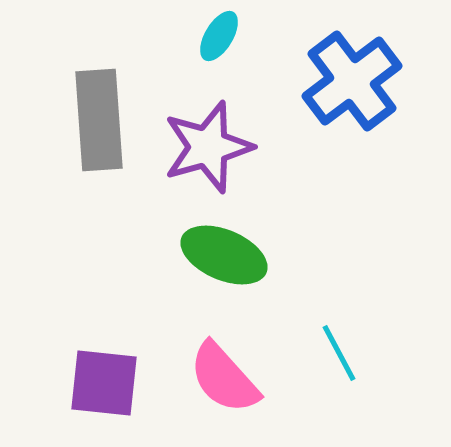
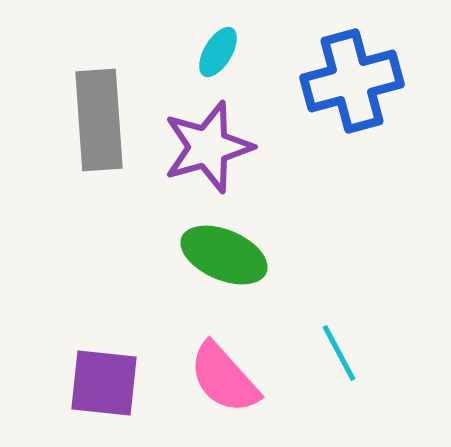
cyan ellipse: moved 1 px left, 16 px down
blue cross: rotated 22 degrees clockwise
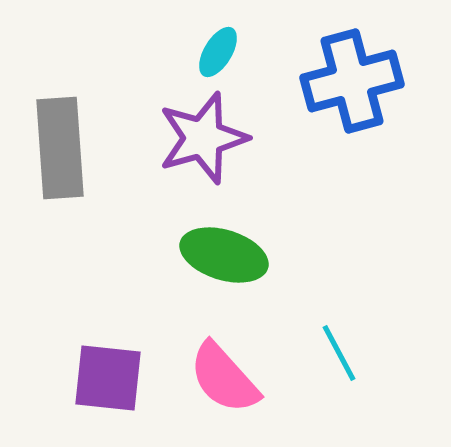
gray rectangle: moved 39 px left, 28 px down
purple star: moved 5 px left, 9 px up
green ellipse: rotated 6 degrees counterclockwise
purple square: moved 4 px right, 5 px up
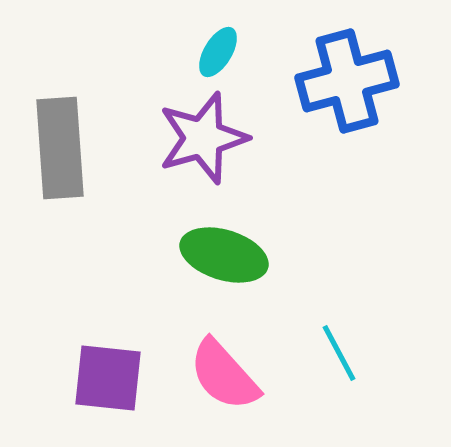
blue cross: moved 5 px left
pink semicircle: moved 3 px up
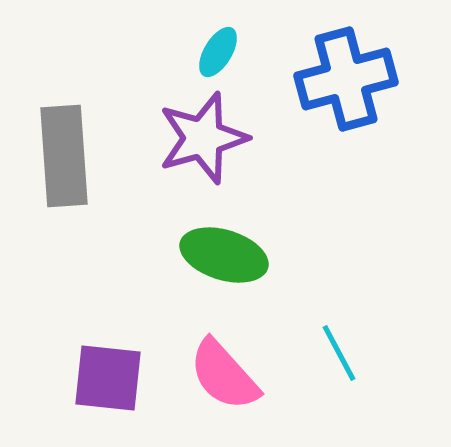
blue cross: moved 1 px left, 2 px up
gray rectangle: moved 4 px right, 8 px down
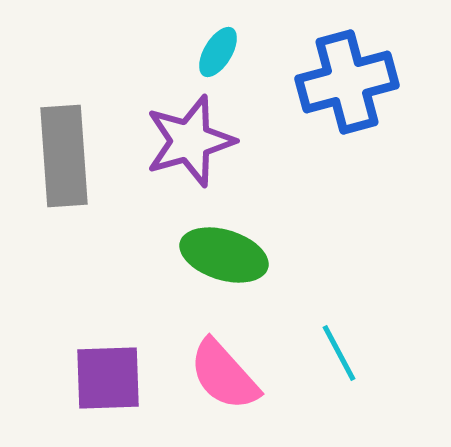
blue cross: moved 1 px right, 3 px down
purple star: moved 13 px left, 3 px down
purple square: rotated 8 degrees counterclockwise
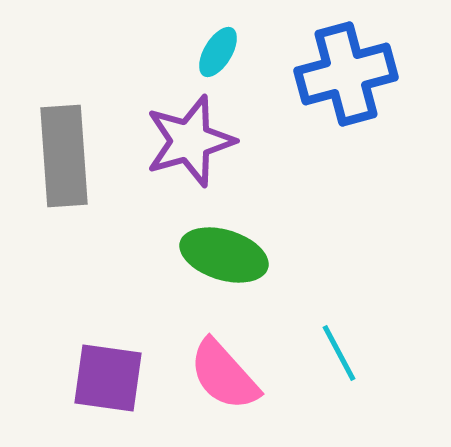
blue cross: moved 1 px left, 8 px up
purple square: rotated 10 degrees clockwise
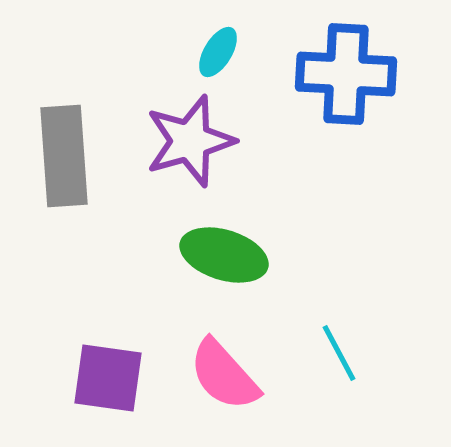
blue cross: rotated 18 degrees clockwise
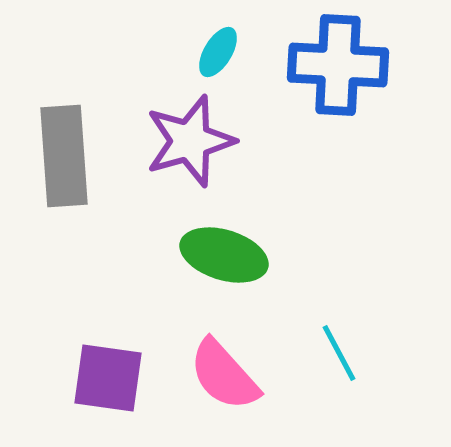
blue cross: moved 8 px left, 9 px up
